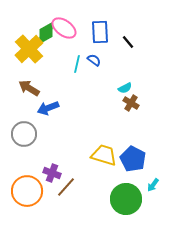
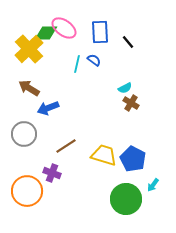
green diamond: rotated 30 degrees clockwise
brown line: moved 41 px up; rotated 15 degrees clockwise
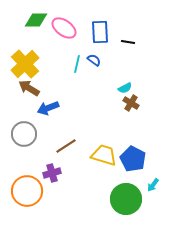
green diamond: moved 10 px left, 13 px up
black line: rotated 40 degrees counterclockwise
yellow cross: moved 4 px left, 15 px down
purple cross: rotated 36 degrees counterclockwise
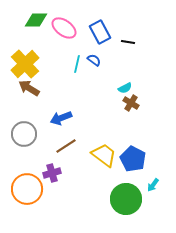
blue rectangle: rotated 25 degrees counterclockwise
blue arrow: moved 13 px right, 10 px down
yellow trapezoid: rotated 20 degrees clockwise
orange circle: moved 2 px up
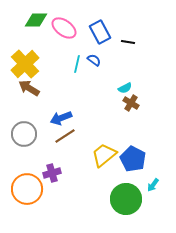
brown line: moved 1 px left, 10 px up
yellow trapezoid: rotated 76 degrees counterclockwise
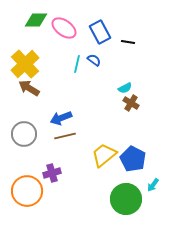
brown line: rotated 20 degrees clockwise
orange circle: moved 2 px down
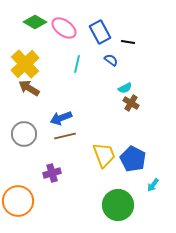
green diamond: moved 1 px left, 2 px down; rotated 30 degrees clockwise
blue semicircle: moved 17 px right
yellow trapezoid: rotated 108 degrees clockwise
orange circle: moved 9 px left, 10 px down
green circle: moved 8 px left, 6 px down
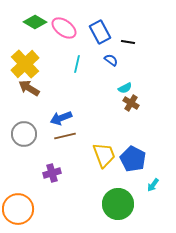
orange circle: moved 8 px down
green circle: moved 1 px up
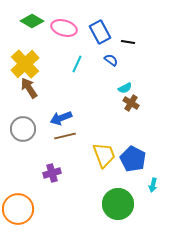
green diamond: moved 3 px left, 1 px up
pink ellipse: rotated 20 degrees counterclockwise
cyan line: rotated 12 degrees clockwise
brown arrow: rotated 25 degrees clockwise
gray circle: moved 1 px left, 5 px up
cyan arrow: rotated 24 degrees counterclockwise
